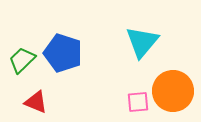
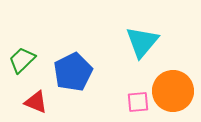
blue pentagon: moved 10 px right, 19 px down; rotated 27 degrees clockwise
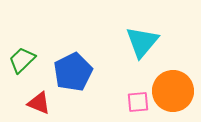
red triangle: moved 3 px right, 1 px down
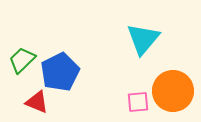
cyan triangle: moved 1 px right, 3 px up
blue pentagon: moved 13 px left
red triangle: moved 2 px left, 1 px up
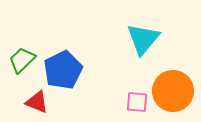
blue pentagon: moved 3 px right, 2 px up
pink square: moved 1 px left; rotated 10 degrees clockwise
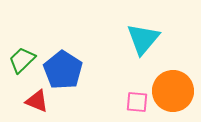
blue pentagon: rotated 12 degrees counterclockwise
red triangle: moved 1 px up
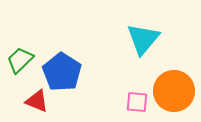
green trapezoid: moved 2 px left
blue pentagon: moved 1 px left, 2 px down
orange circle: moved 1 px right
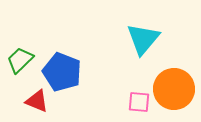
blue pentagon: rotated 12 degrees counterclockwise
orange circle: moved 2 px up
pink square: moved 2 px right
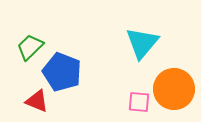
cyan triangle: moved 1 px left, 4 px down
green trapezoid: moved 10 px right, 13 px up
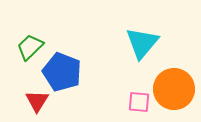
red triangle: rotated 40 degrees clockwise
